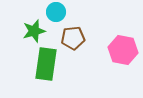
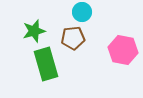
cyan circle: moved 26 px right
green rectangle: rotated 24 degrees counterclockwise
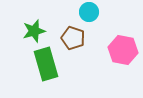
cyan circle: moved 7 px right
brown pentagon: rotated 25 degrees clockwise
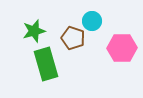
cyan circle: moved 3 px right, 9 px down
pink hexagon: moved 1 px left, 2 px up; rotated 12 degrees counterclockwise
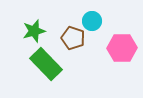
green rectangle: rotated 28 degrees counterclockwise
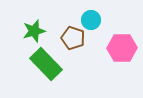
cyan circle: moved 1 px left, 1 px up
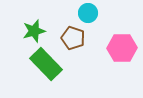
cyan circle: moved 3 px left, 7 px up
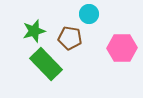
cyan circle: moved 1 px right, 1 px down
brown pentagon: moved 3 px left; rotated 10 degrees counterclockwise
